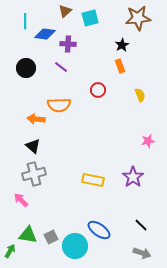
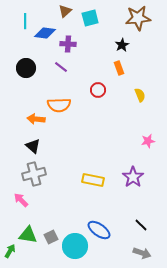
blue diamond: moved 1 px up
orange rectangle: moved 1 px left, 2 px down
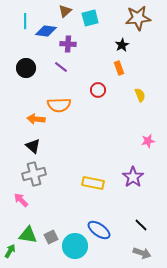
blue diamond: moved 1 px right, 2 px up
yellow rectangle: moved 3 px down
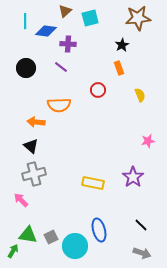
orange arrow: moved 3 px down
black triangle: moved 2 px left
blue ellipse: rotated 40 degrees clockwise
green arrow: moved 3 px right
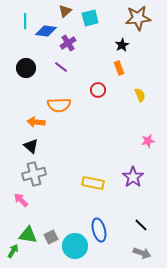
purple cross: moved 1 px up; rotated 35 degrees counterclockwise
